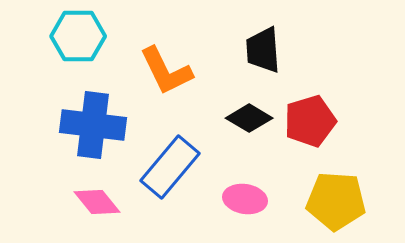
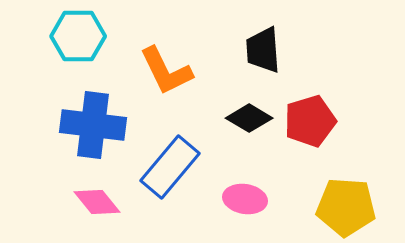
yellow pentagon: moved 10 px right, 6 px down
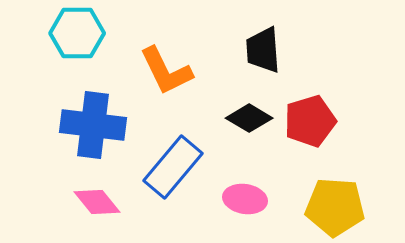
cyan hexagon: moved 1 px left, 3 px up
blue rectangle: moved 3 px right
yellow pentagon: moved 11 px left
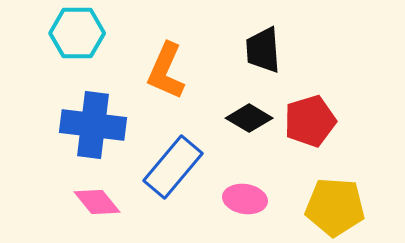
orange L-shape: rotated 50 degrees clockwise
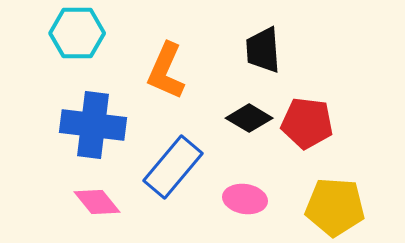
red pentagon: moved 3 px left, 2 px down; rotated 24 degrees clockwise
